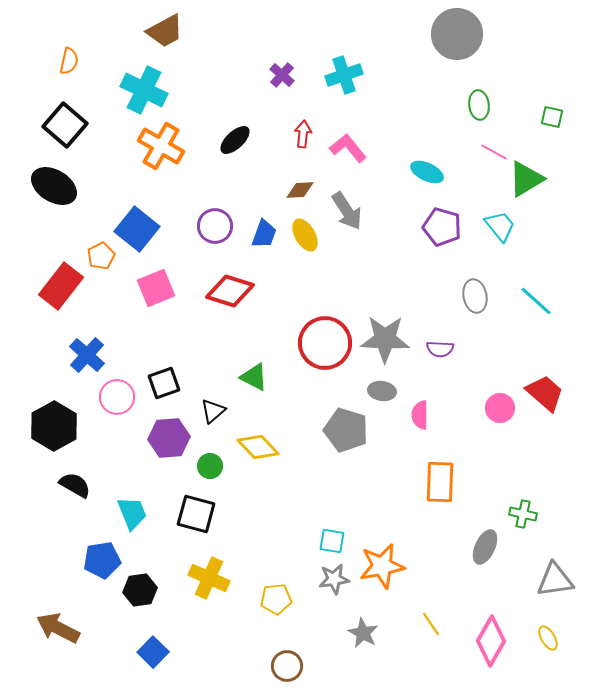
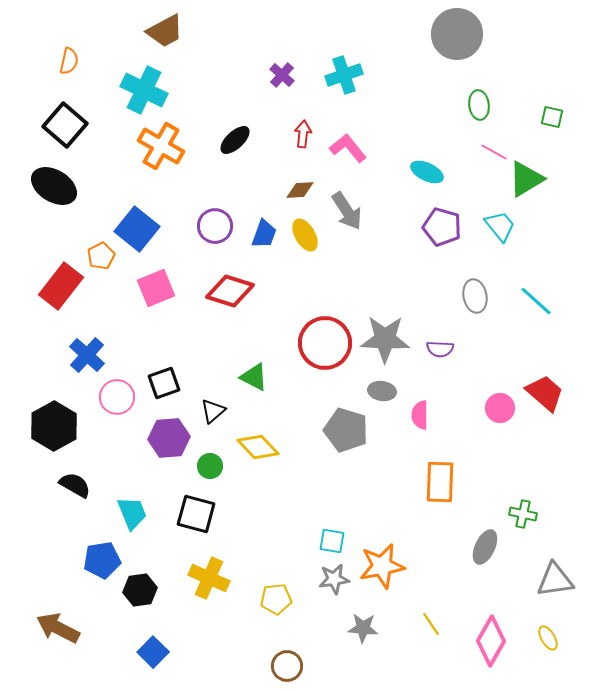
gray star at (363, 633): moved 5 px up; rotated 24 degrees counterclockwise
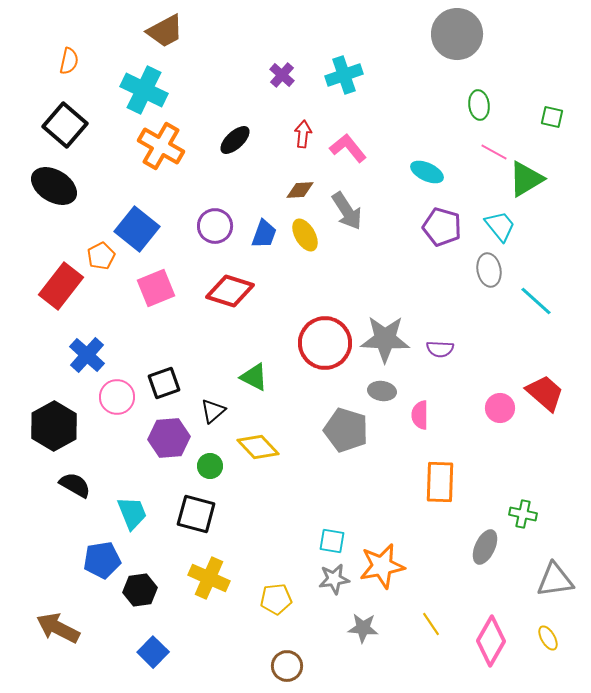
gray ellipse at (475, 296): moved 14 px right, 26 px up
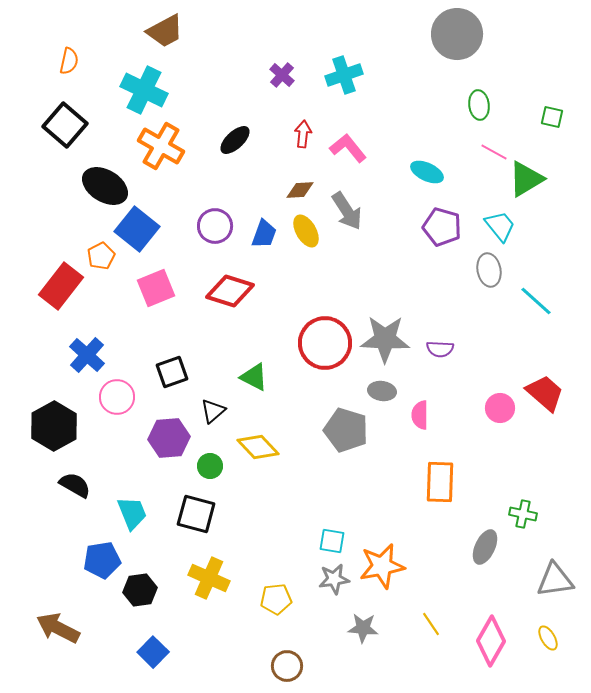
black ellipse at (54, 186): moved 51 px right
yellow ellipse at (305, 235): moved 1 px right, 4 px up
black square at (164, 383): moved 8 px right, 11 px up
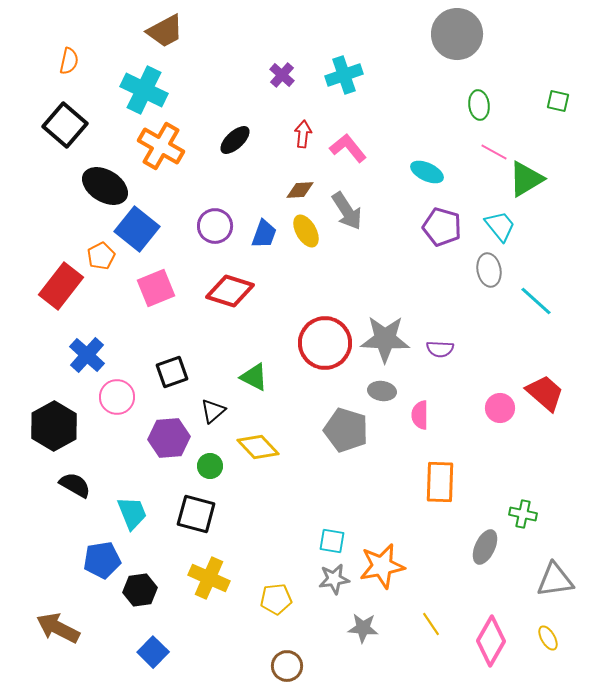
green square at (552, 117): moved 6 px right, 16 px up
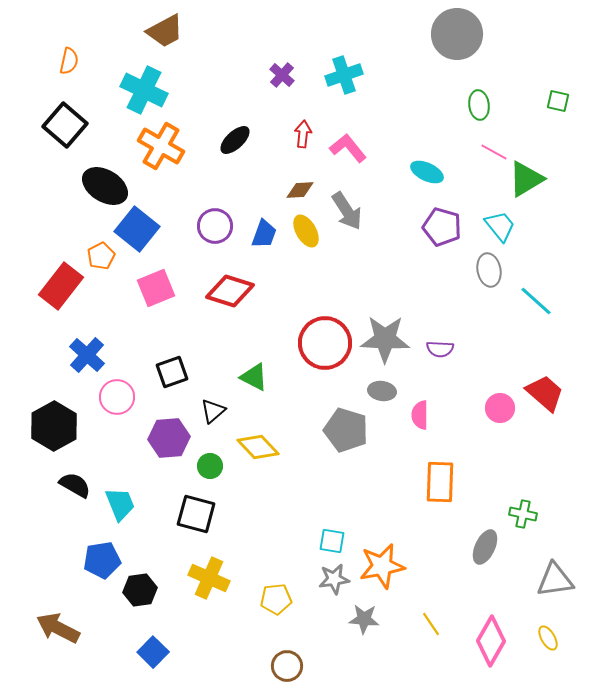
cyan trapezoid at (132, 513): moved 12 px left, 9 px up
gray star at (363, 628): moved 1 px right, 9 px up
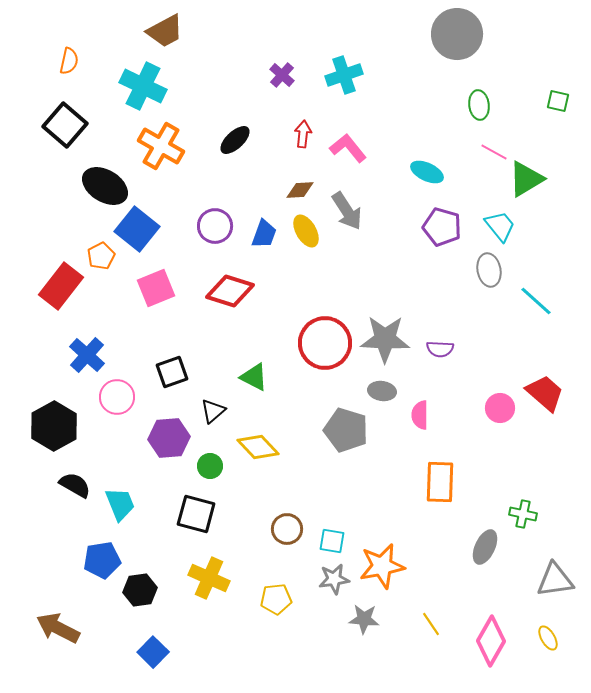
cyan cross at (144, 90): moved 1 px left, 4 px up
brown circle at (287, 666): moved 137 px up
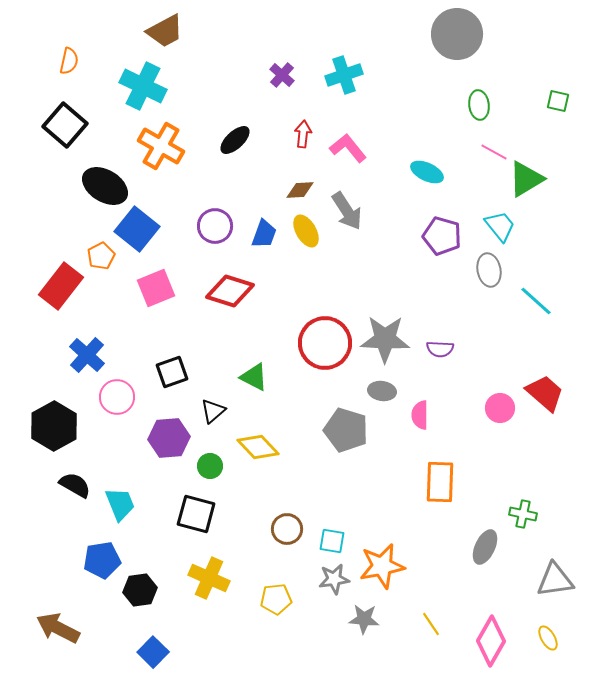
purple pentagon at (442, 227): moved 9 px down
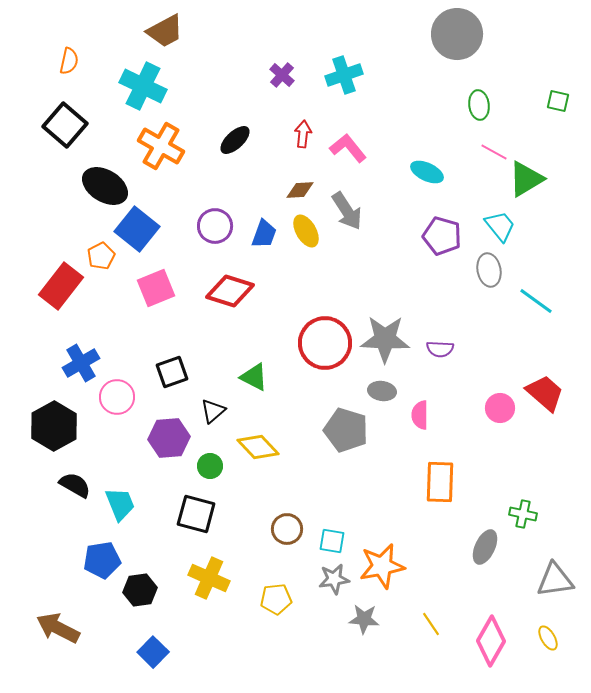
cyan line at (536, 301): rotated 6 degrees counterclockwise
blue cross at (87, 355): moved 6 px left, 8 px down; rotated 18 degrees clockwise
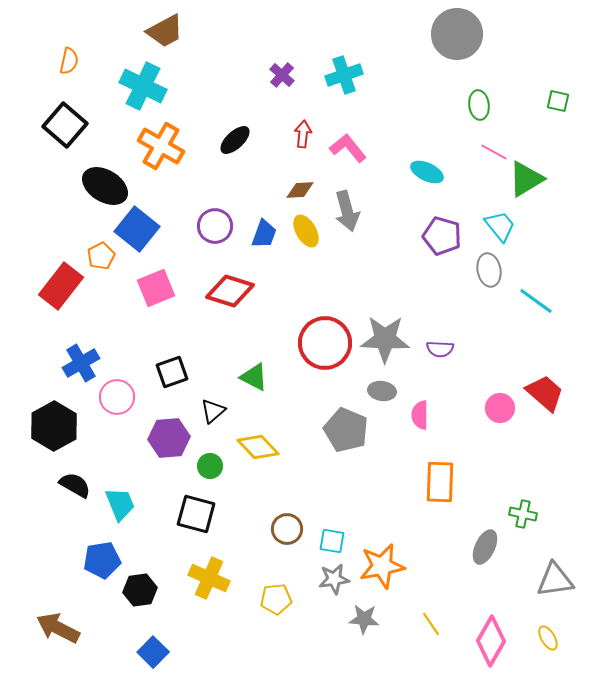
gray arrow at (347, 211): rotated 18 degrees clockwise
gray pentagon at (346, 430): rotated 6 degrees clockwise
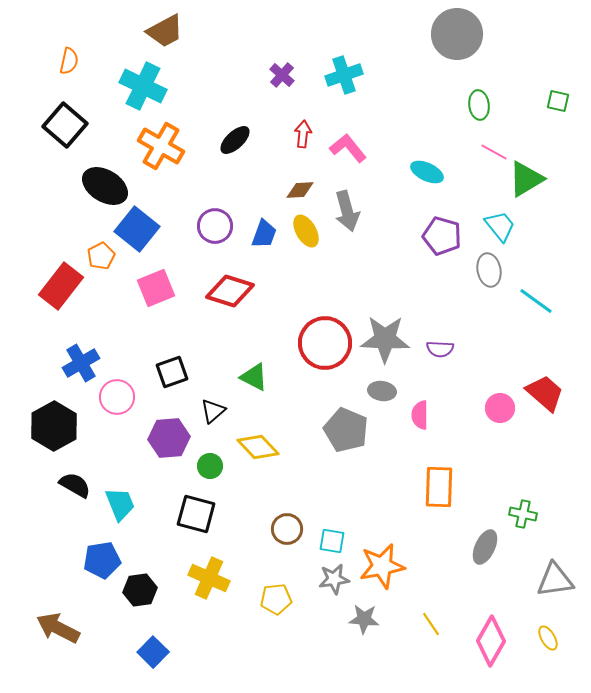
orange rectangle at (440, 482): moved 1 px left, 5 px down
